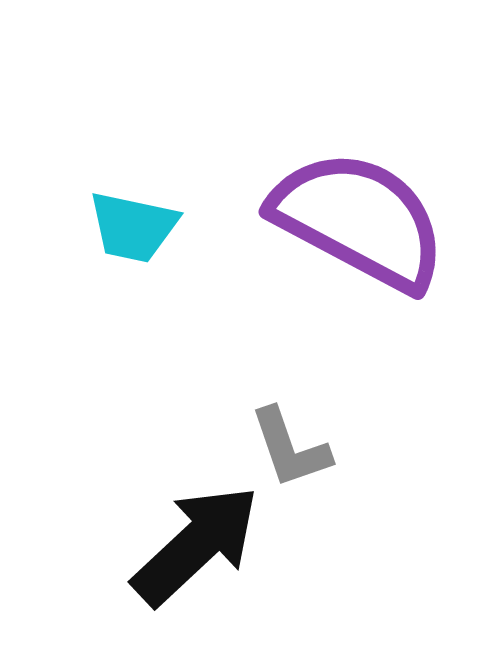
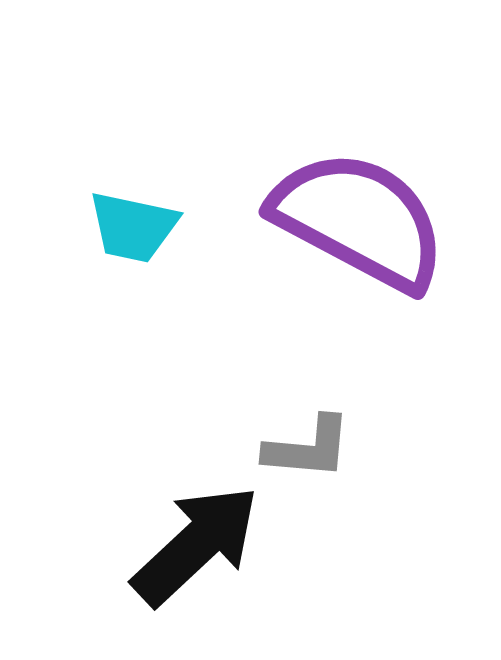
gray L-shape: moved 18 px right; rotated 66 degrees counterclockwise
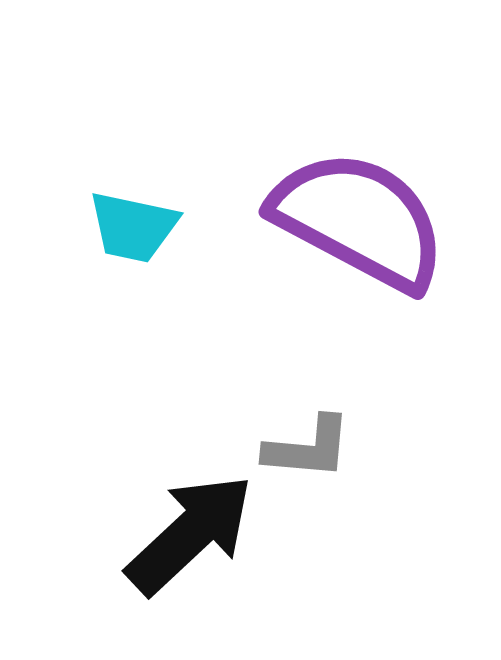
black arrow: moved 6 px left, 11 px up
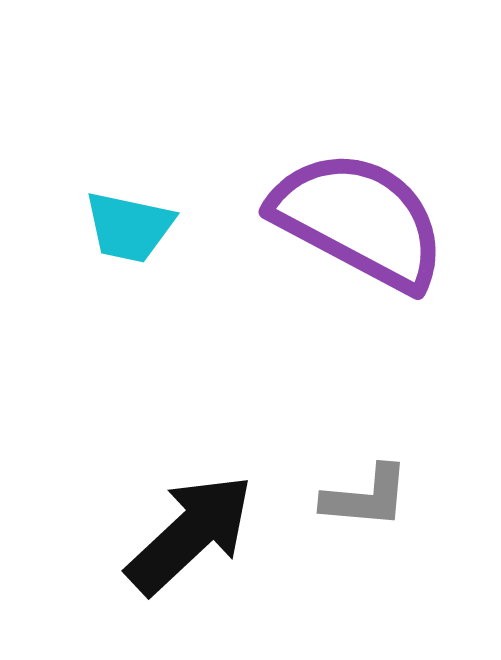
cyan trapezoid: moved 4 px left
gray L-shape: moved 58 px right, 49 px down
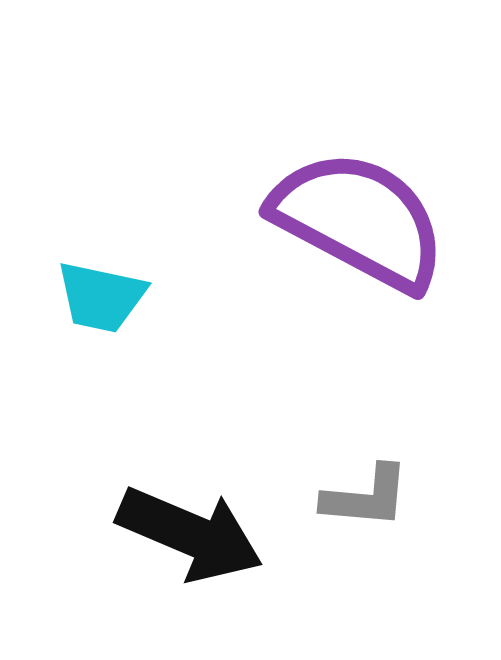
cyan trapezoid: moved 28 px left, 70 px down
black arrow: rotated 66 degrees clockwise
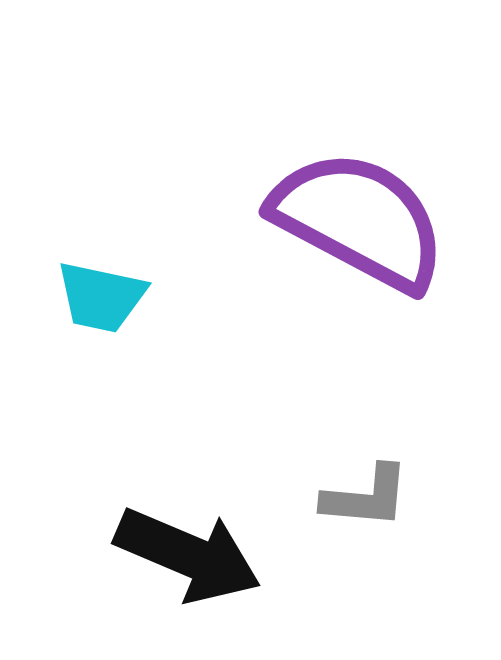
black arrow: moved 2 px left, 21 px down
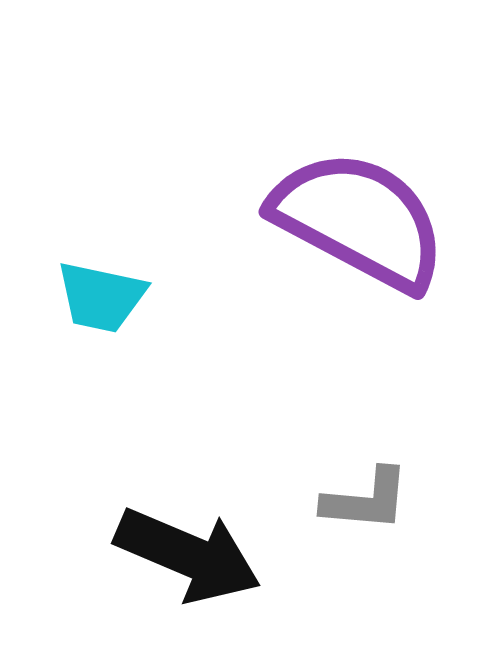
gray L-shape: moved 3 px down
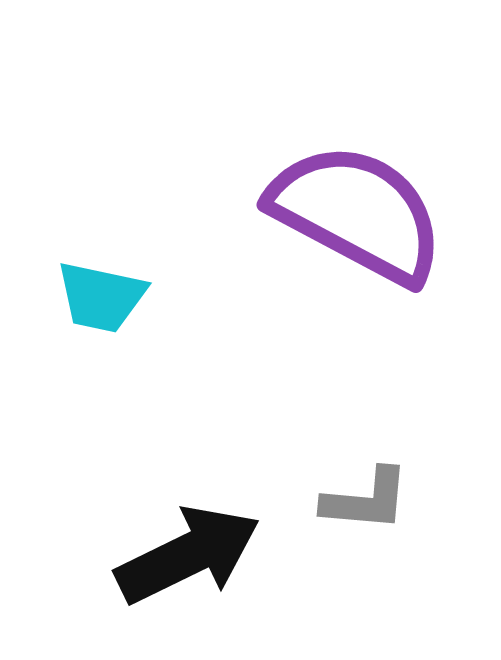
purple semicircle: moved 2 px left, 7 px up
black arrow: rotated 49 degrees counterclockwise
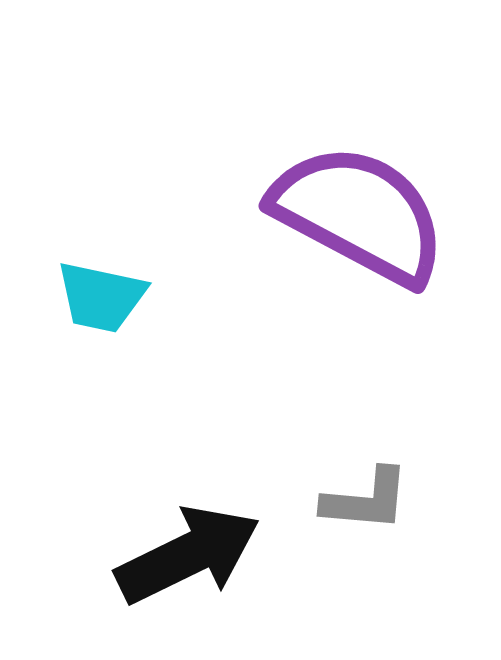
purple semicircle: moved 2 px right, 1 px down
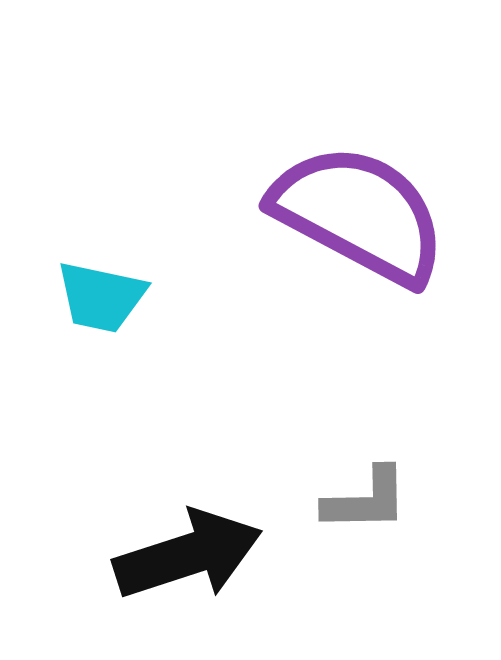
gray L-shape: rotated 6 degrees counterclockwise
black arrow: rotated 8 degrees clockwise
